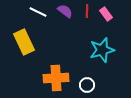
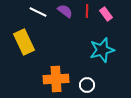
orange cross: moved 1 px down
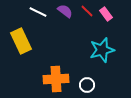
red line: rotated 48 degrees counterclockwise
yellow rectangle: moved 3 px left, 1 px up
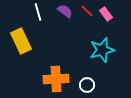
white line: rotated 48 degrees clockwise
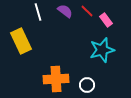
pink rectangle: moved 6 px down
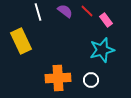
orange cross: moved 2 px right, 1 px up
white circle: moved 4 px right, 5 px up
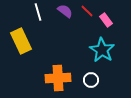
cyan star: rotated 25 degrees counterclockwise
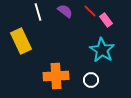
red line: moved 3 px right
orange cross: moved 2 px left, 2 px up
